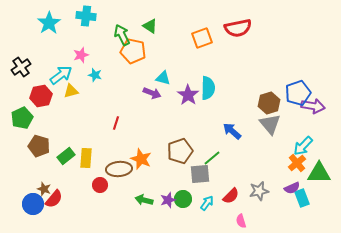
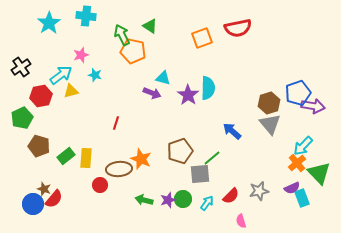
green triangle at (319, 173): rotated 45 degrees clockwise
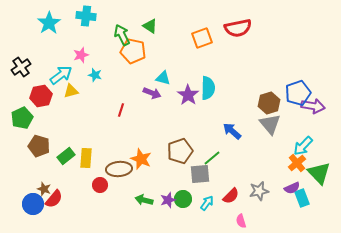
red line at (116, 123): moved 5 px right, 13 px up
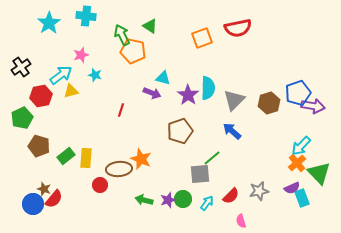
gray triangle at (270, 124): moved 36 px left, 24 px up; rotated 25 degrees clockwise
cyan arrow at (303, 146): moved 2 px left
brown pentagon at (180, 151): moved 20 px up
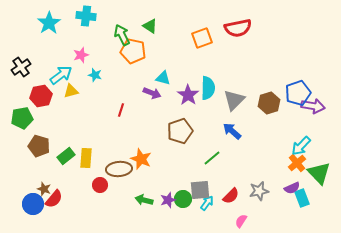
green pentagon at (22, 118): rotated 15 degrees clockwise
gray square at (200, 174): moved 16 px down
pink semicircle at (241, 221): rotated 48 degrees clockwise
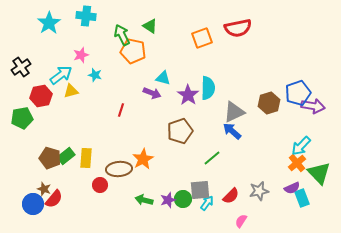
gray triangle at (234, 100): moved 12 px down; rotated 20 degrees clockwise
brown pentagon at (39, 146): moved 11 px right, 12 px down
orange star at (141, 159): moved 2 px right; rotated 20 degrees clockwise
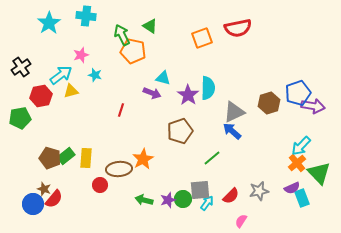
green pentagon at (22, 118): moved 2 px left
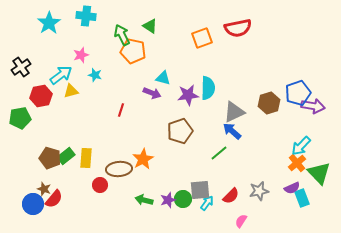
purple star at (188, 95): rotated 30 degrees clockwise
green line at (212, 158): moved 7 px right, 5 px up
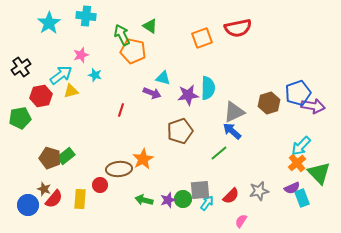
yellow rectangle at (86, 158): moved 6 px left, 41 px down
blue circle at (33, 204): moved 5 px left, 1 px down
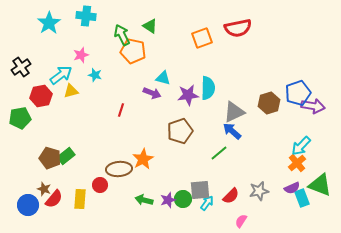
green triangle at (319, 173): moved 1 px right, 12 px down; rotated 25 degrees counterclockwise
